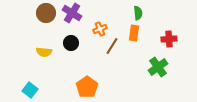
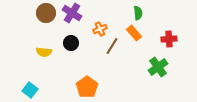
orange rectangle: rotated 49 degrees counterclockwise
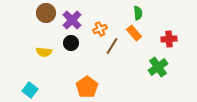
purple cross: moved 7 px down; rotated 12 degrees clockwise
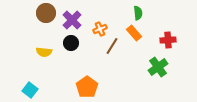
red cross: moved 1 px left, 1 px down
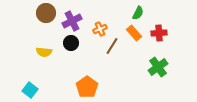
green semicircle: rotated 32 degrees clockwise
purple cross: moved 1 px down; rotated 18 degrees clockwise
red cross: moved 9 px left, 7 px up
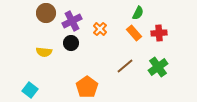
orange cross: rotated 24 degrees counterclockwise
brown line: moved 13 px right, 20 px down; rotated 18 degrees clockwise
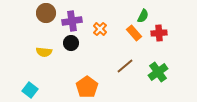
green semicircle: moved 5 px right, 3 px down
purple cross: rotated 18 degrees clockwise
green cross: moved 5 px down
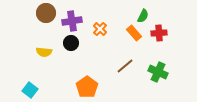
green cross: rotated 30 degrees counterclockwise
